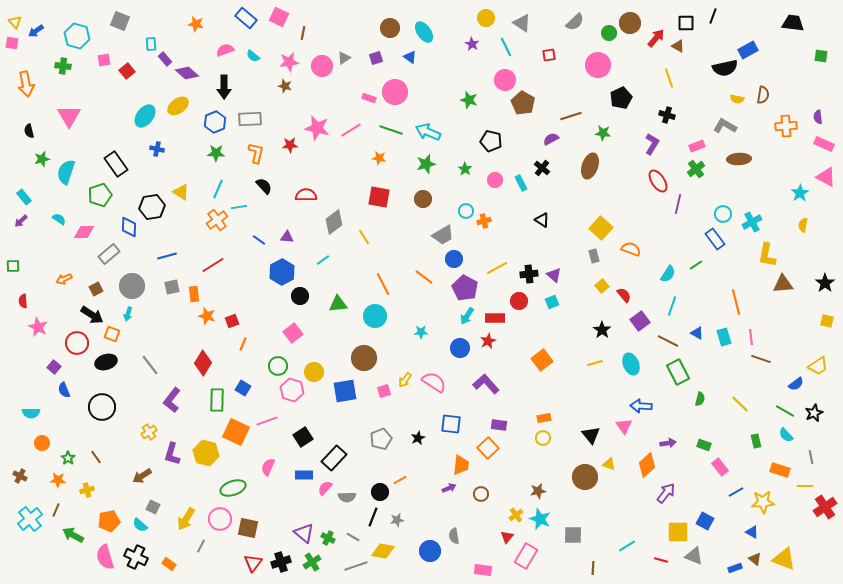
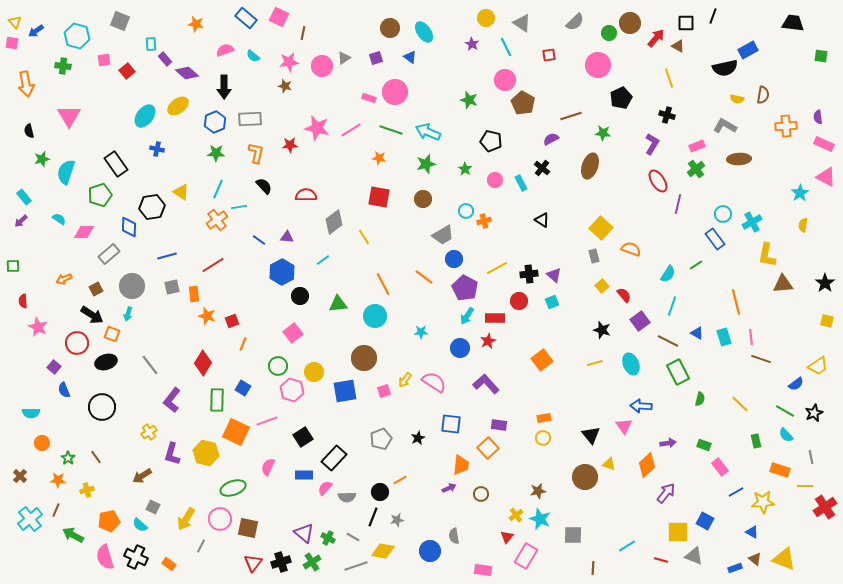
black star at (602, 330): rotated 18 degrees counterclockwise
brown cross at (20, 476): rotated 16 degrees clockwise
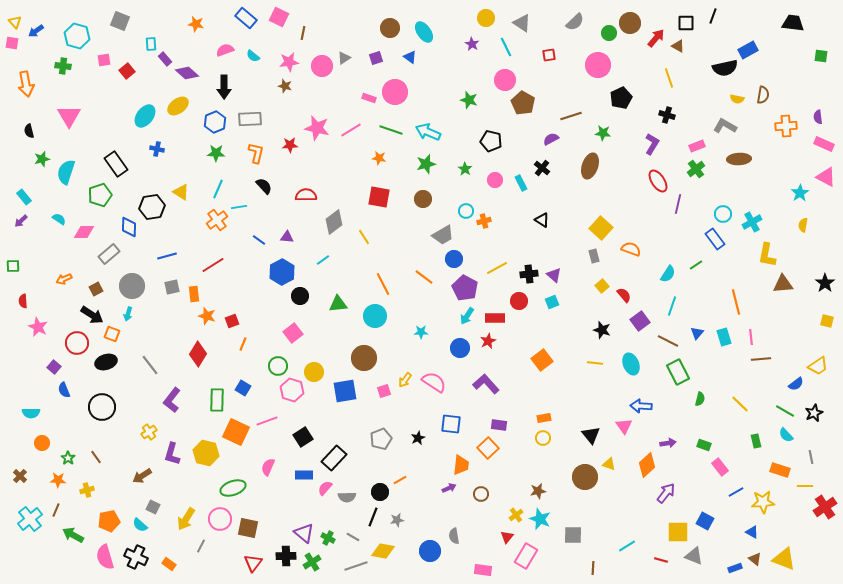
blue triangle at (697, 333): rotated 40 degrees clockwise
brown line at (761, 359): rotated 24 degrees counterclockwise
red diamond at (203, 363): moved 5 px left, 9 px up
yellow line at (595, 363): rotated 21 degrees clockwise
black cross at (281, 562): moved 5 px right, 6 px up; rotated 18 degrees clockwise
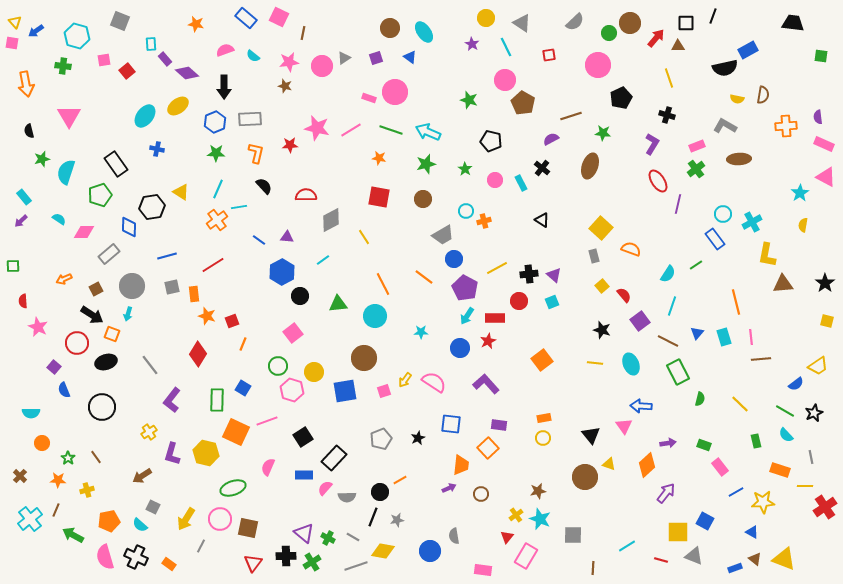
brown triangle at (678, 46): rotated 32 degrees counterclockwise
gray diamond at (334, 222): moved 3 px left, 2 px up; rotated 10 degrees clockwise
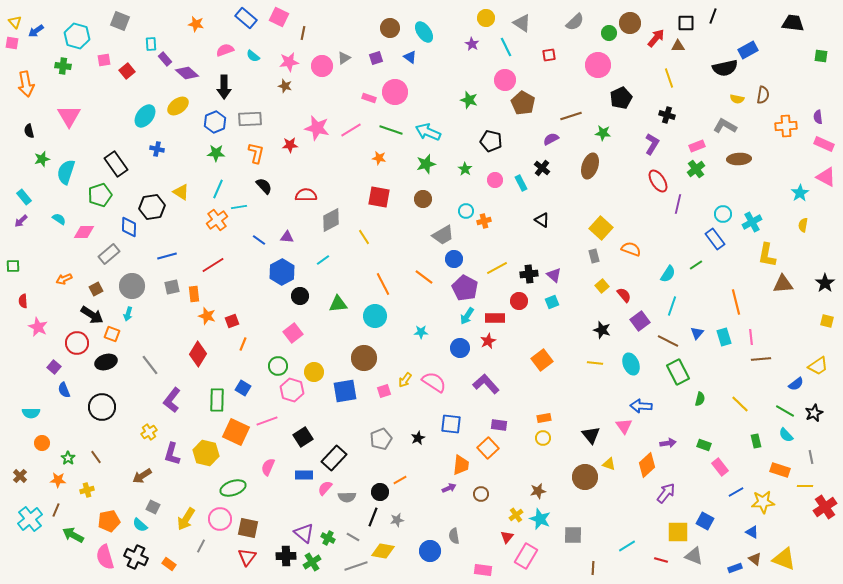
red triangle at (253, 563): moved 6 px left, 6 px up
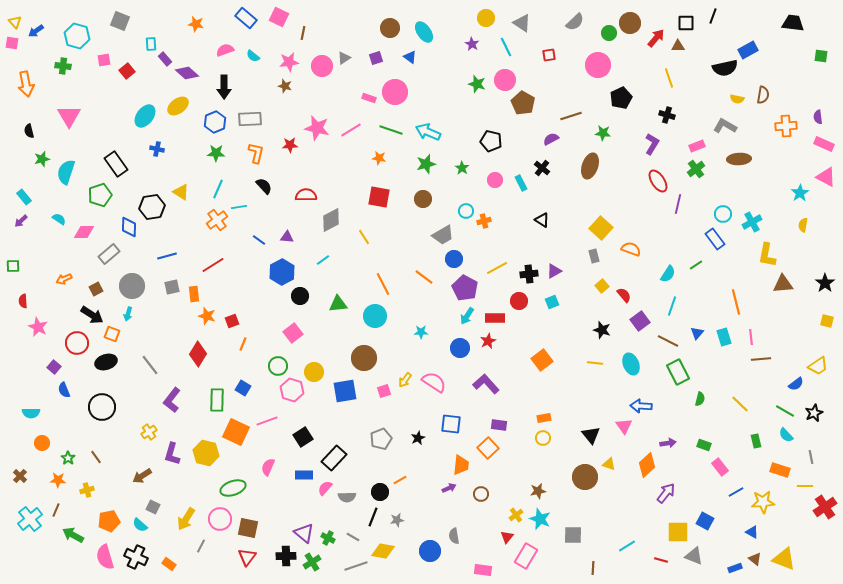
green star at (469, 100): moved 8 px right, 16 px up
green star at (465, 169): moved 3 px left, 1 px up
purple triangle at (554, 275): moved 4 px up; rotated 49 degrees clockwise
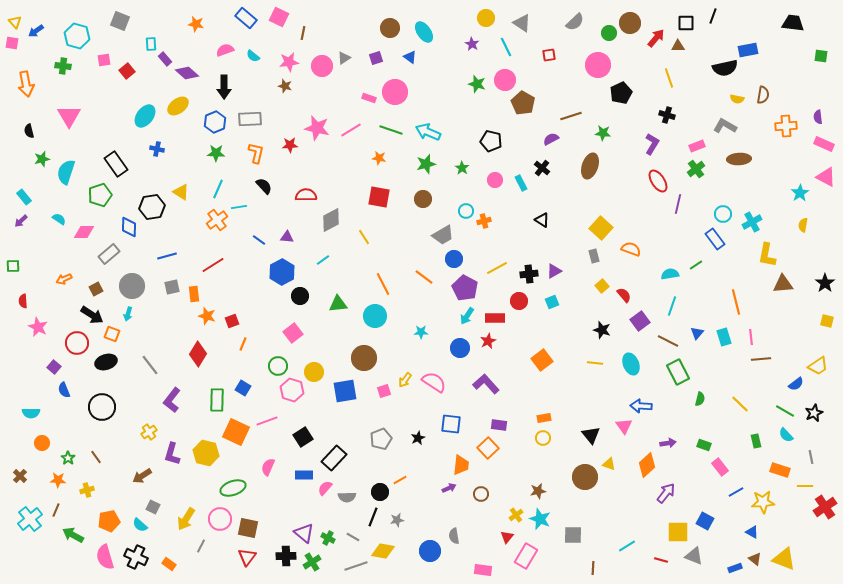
blue rectangle at (748, 50): rotated 18 degrees clockwise
black pentagon at (621, 98): moved 5 px up
cyan semicircle at (668, 274): moved 2 px right; rotated 132 degrees counterclockwise
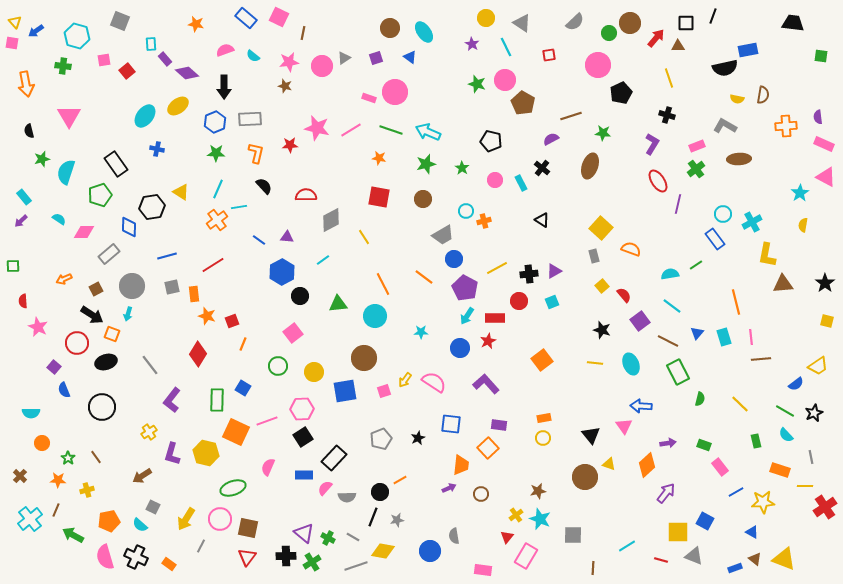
cyan line at (672, 306): rotated 72 degrees counterclockwise
pink hexagon at (292, 390): moved 10 px right, 19 px down; rotated 20 degrees counterclockwise
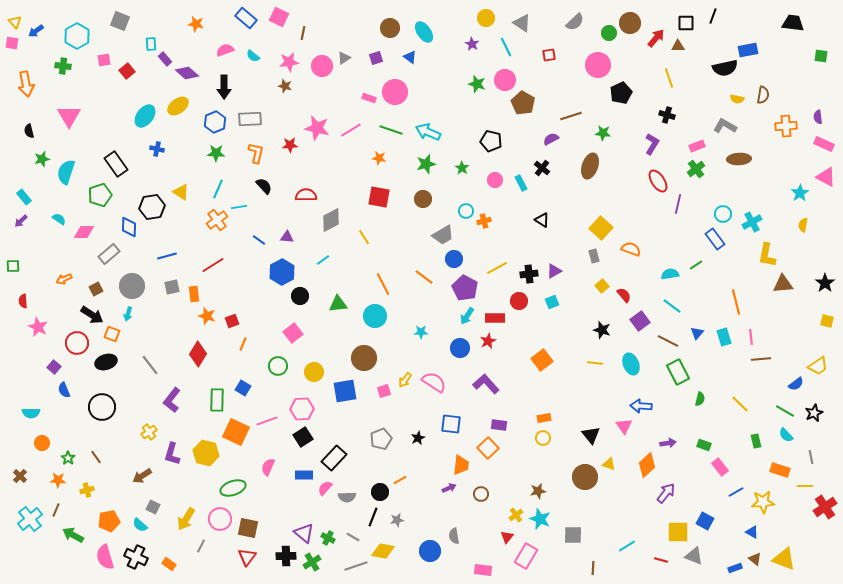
cyan hexagon at (77, 36): rotated 15 degrees clockwise
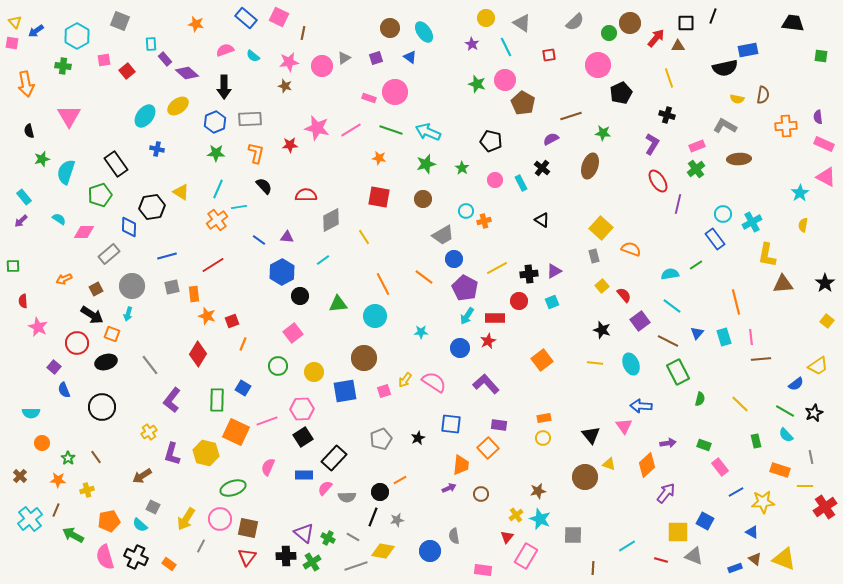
yellow square at (827, 321): rotated 24 degrees clockwise
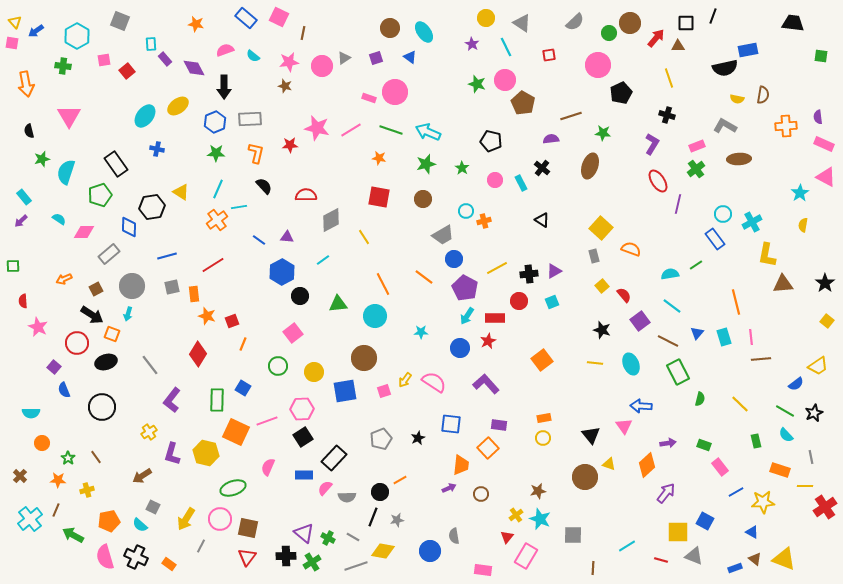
purple diamond at (187, 73): moved 7 px right, 5 px up; rotated 20 degrees clockwise
purple semicircle at (551, 139): rotated 21 degrees clockwise
